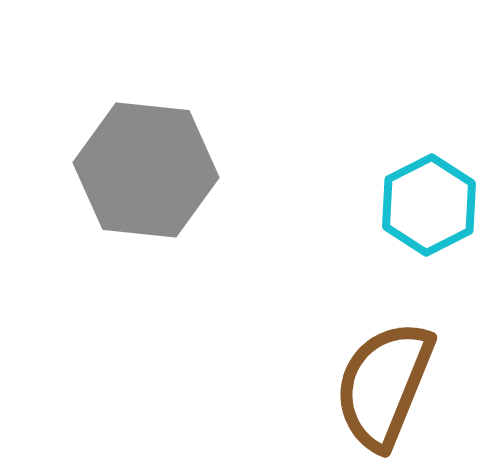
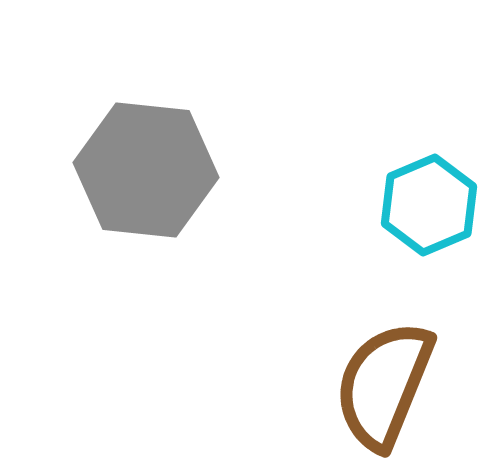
cyan hexagon: rotated 4 degrees clockwise
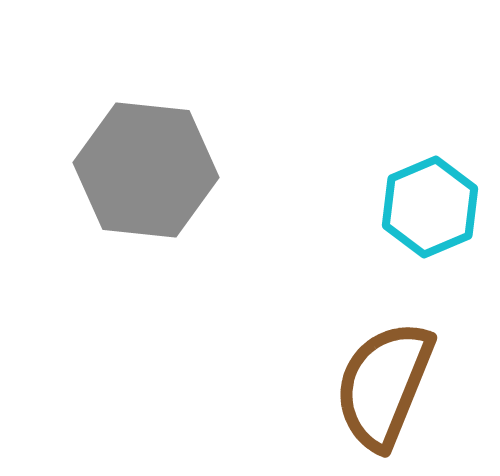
cyan hexagon: moved 1 px right, 2 px down
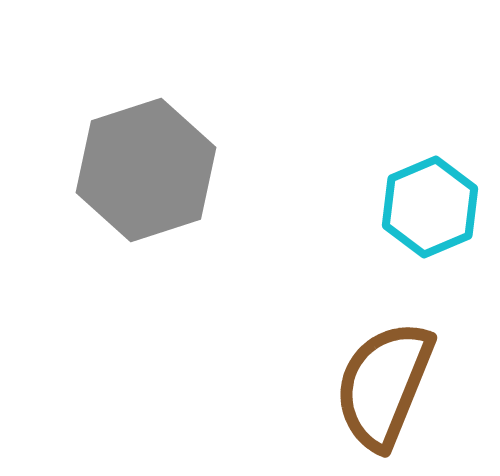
gray hexagon: rotated 24 degrees counterclockwise
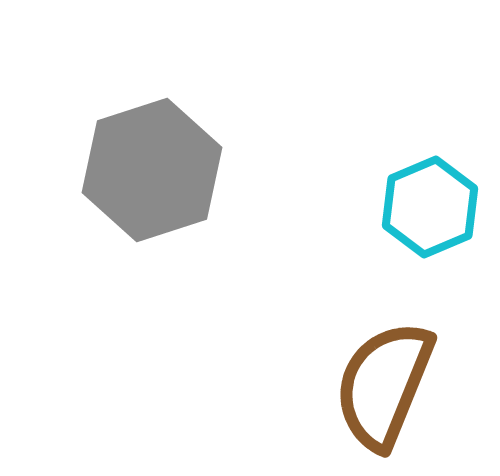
gray hexagon: moved 6 px right
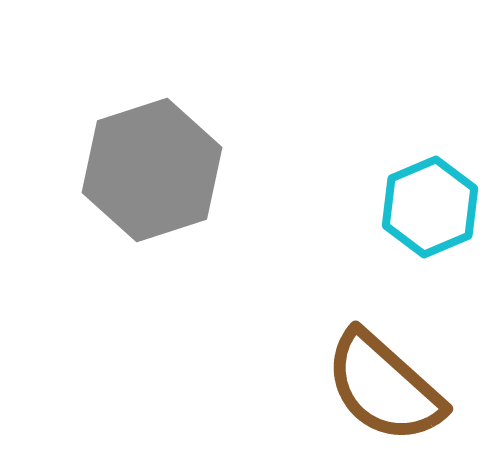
brown semicircle: moved 2 px down; rotated 70 degrees counterclockwise
